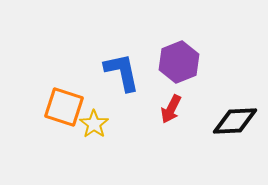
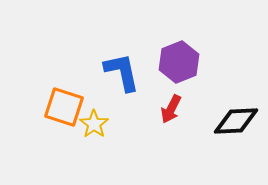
black diamond: moved 1 px right
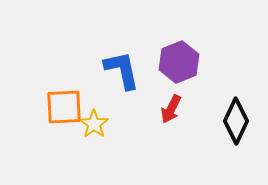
blue L-shape: moved 2 px up
orange square: rotated 21 degrees counterclockwise
black diamond: rotated 63 degrees counterclockwise
